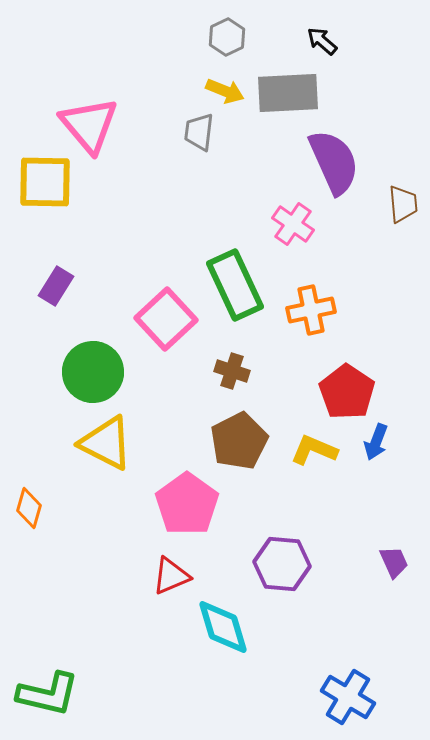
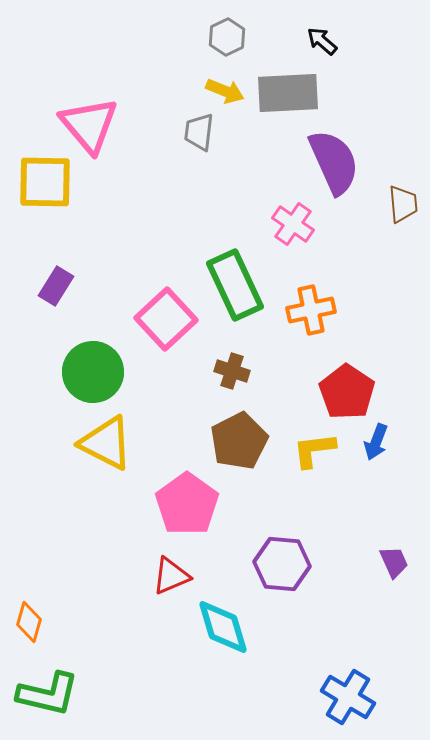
yellow L-shape: rotated 30 degrees counterclockwise
orange diamond: moved 114 px down
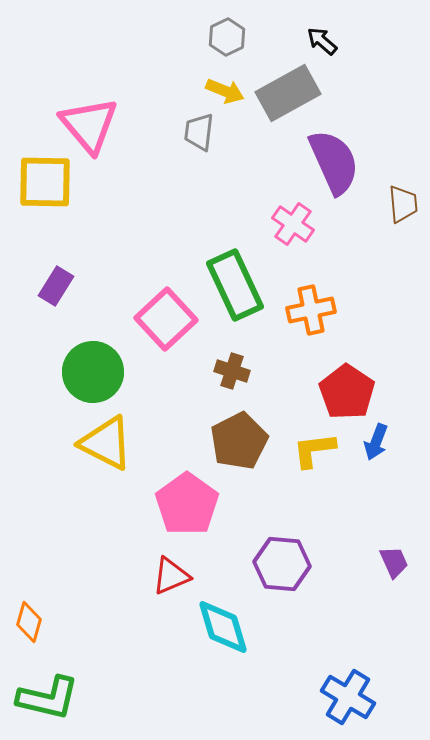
gray rectangle: rotated 26 degrees counterclockwise
green L-shape: moved 4 px down
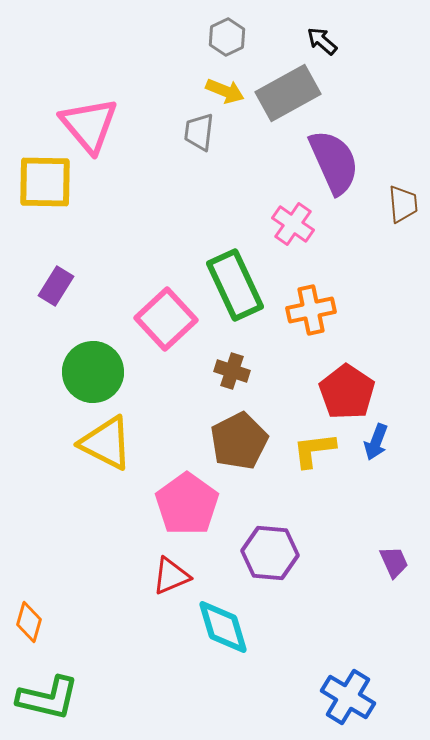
purple hexagon: moved 12 px left, 11 px up
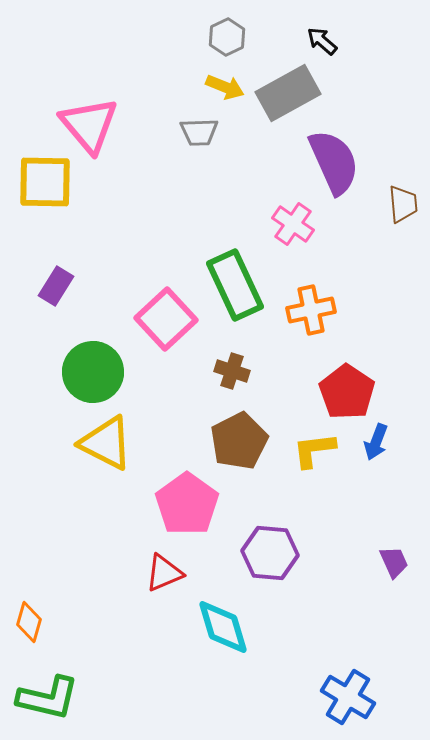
yellow arrow: moved 4 px up
gray trapezoid: rotated 99 degrees counterclockwise
red triangle: moved 7 px left, 3 px up
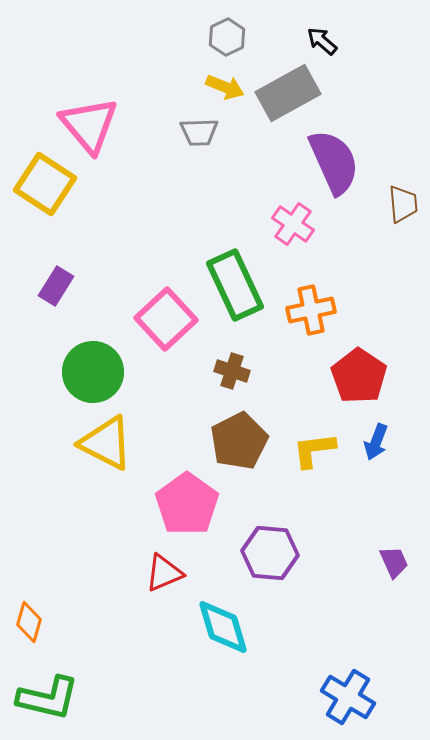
yellow square: moved 2 px down; rotated 32 degrees clockwise
red pentagon: moved 12 px right, 16 px up
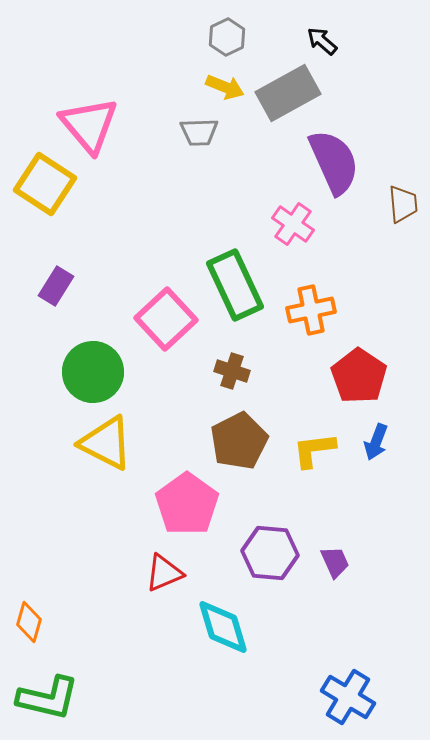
purple trapezoid: moved 59 px left
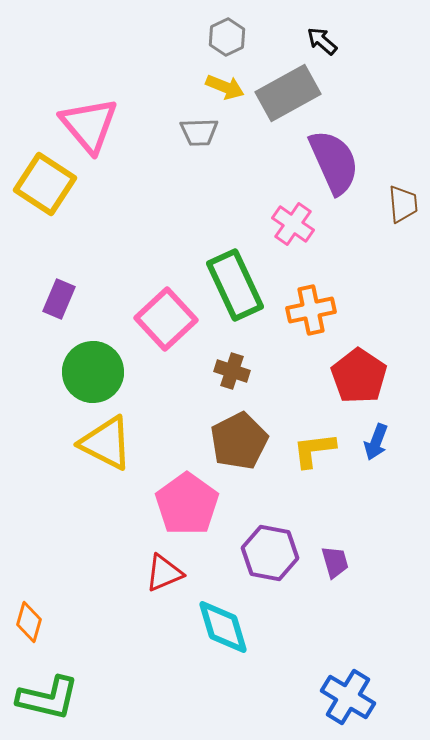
purple rectangle: moved 3 px right, 13 px down; rotated 9 degrees counterclockwise
purple hexagon: rotated 6 degrees clockwise
purple trapezoid: rotated 8 degrees clockwise
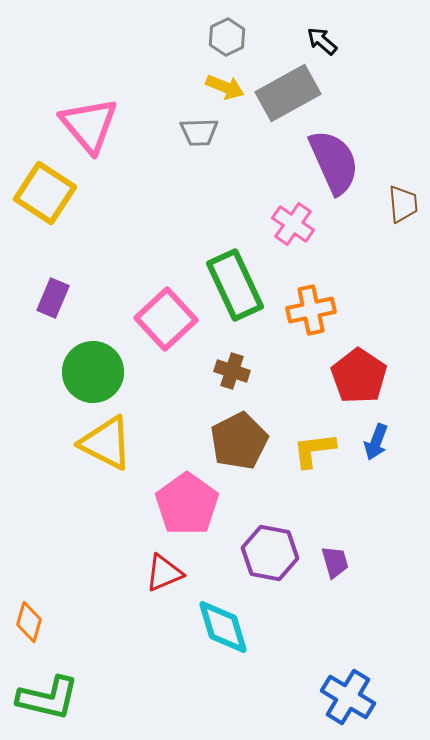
yellow square: moved 9 px down
purple rectangle: moved 6 px left, 1 px up
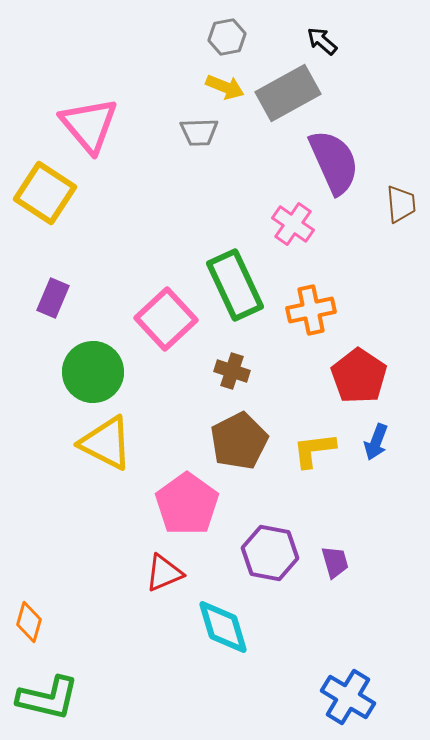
gray hexagon: rotated 15 degrees clockwise
brown trapezoid: moved 2 px left
